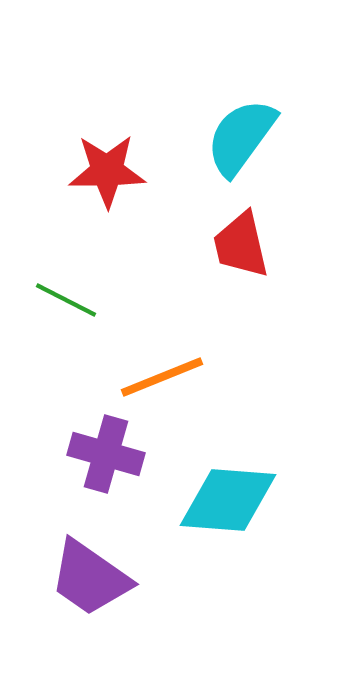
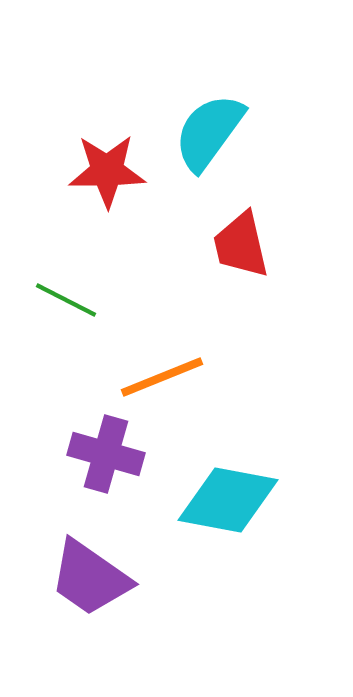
cyan semicircle: moved 32 px left, 5 px up
cyan diamond: rotated 6 degrees clockwise
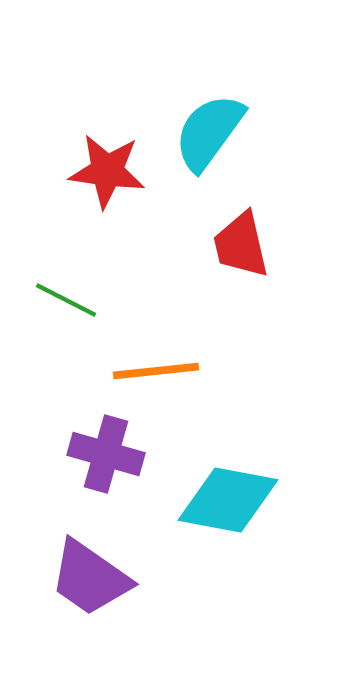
red star: rotated 8 degrees clockwise
orange line: moved 6 px left, 6 px up; rotated 16 degrees clockwise
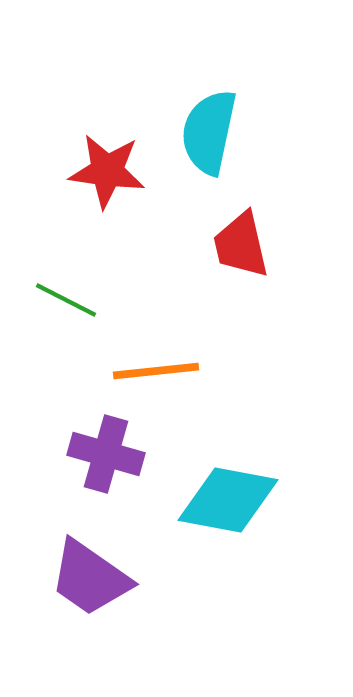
cyan semicircle: rotated 24 degrees counterclockwise
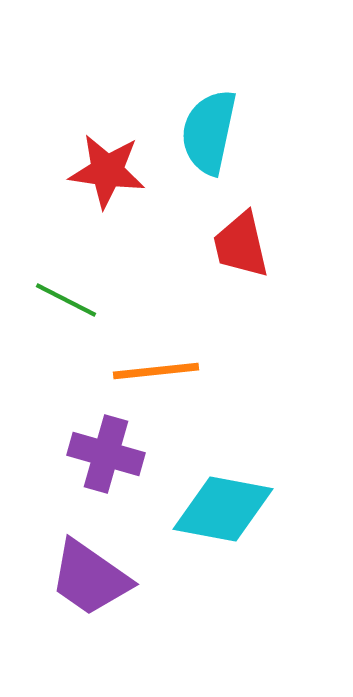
cyan diamond: moved 5 px left, 9 px down
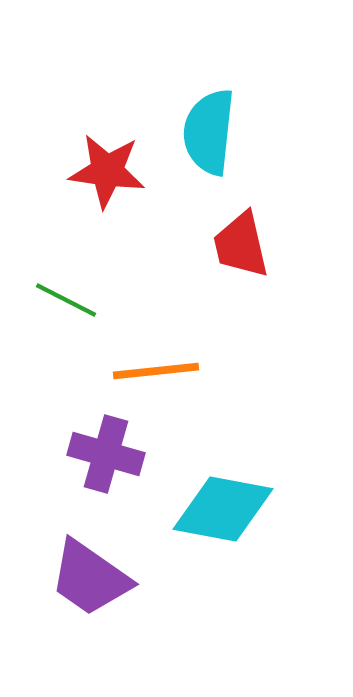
cyan semicircle: rotated 6 degrees counterclockwise
